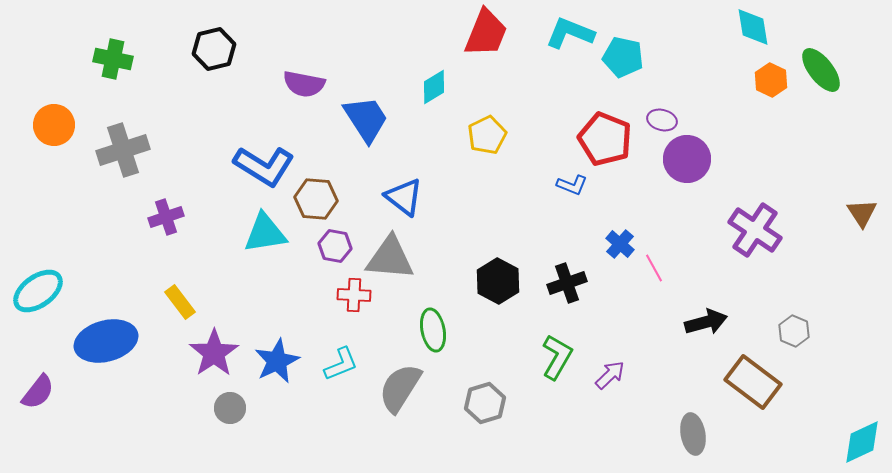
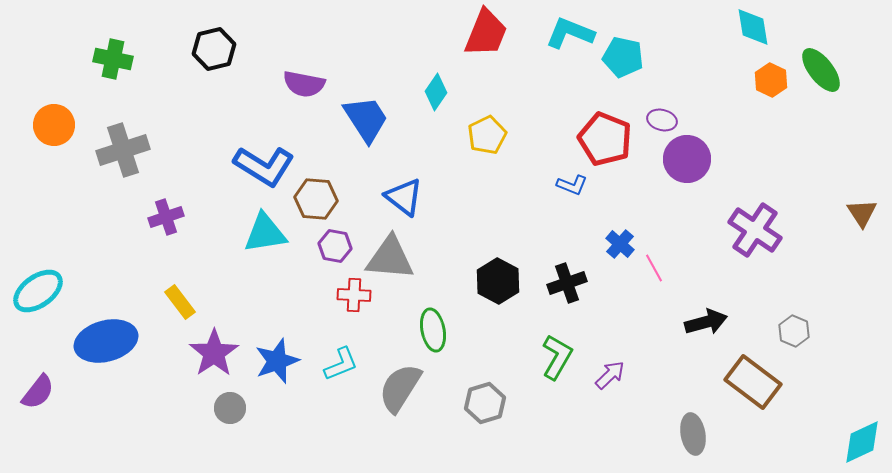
cyan diamond at (434, 87): moved 2 px right, 5 px down; rotated 24 degrees counterclockwise
blue star at (277, 361): rotated 6 degrees clockwise
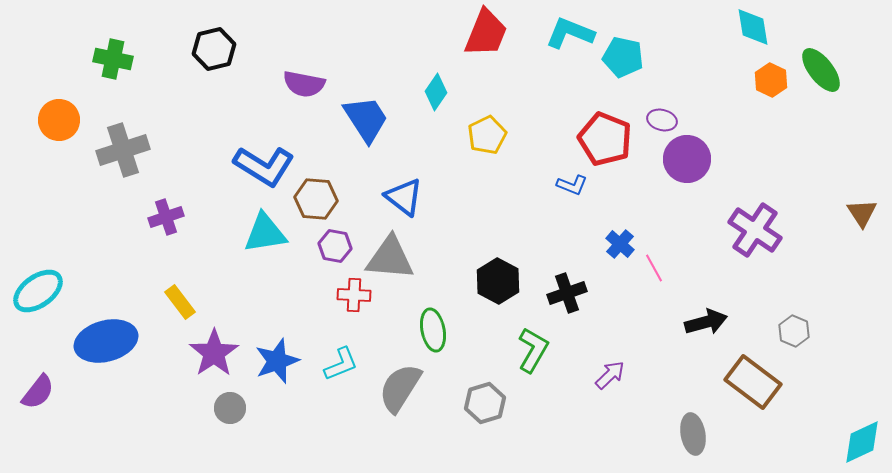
orange circle at (54, 125): moved 5 px right, 5 px up
black cross at (567, 283): moved 10 px down
green L-shape at (557, 357): moved 24 px left, 7 px up
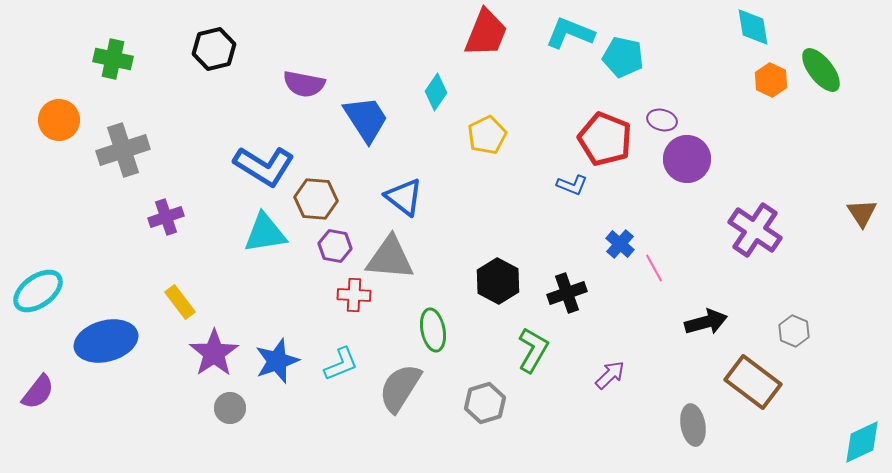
gray ellipse at (693, 434): moved 9 px up
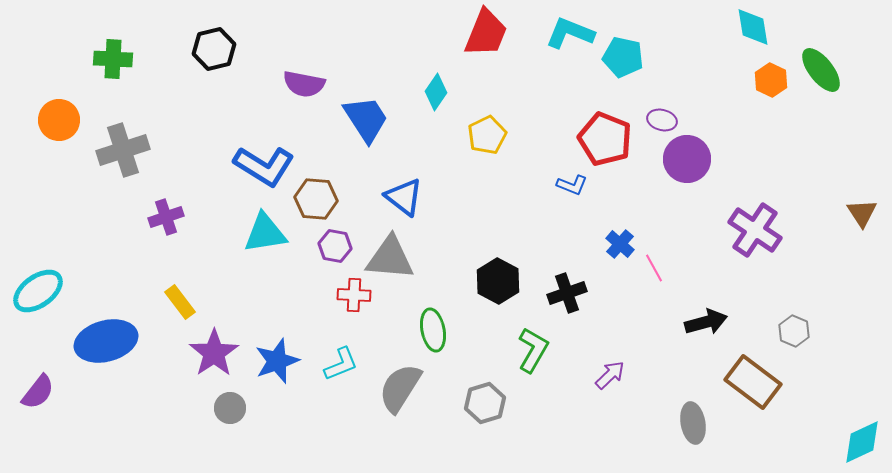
green cross at (113, 59): rotated 9 degrees counterclockwise
gray ellipse at (693, 425): moved 2 px up
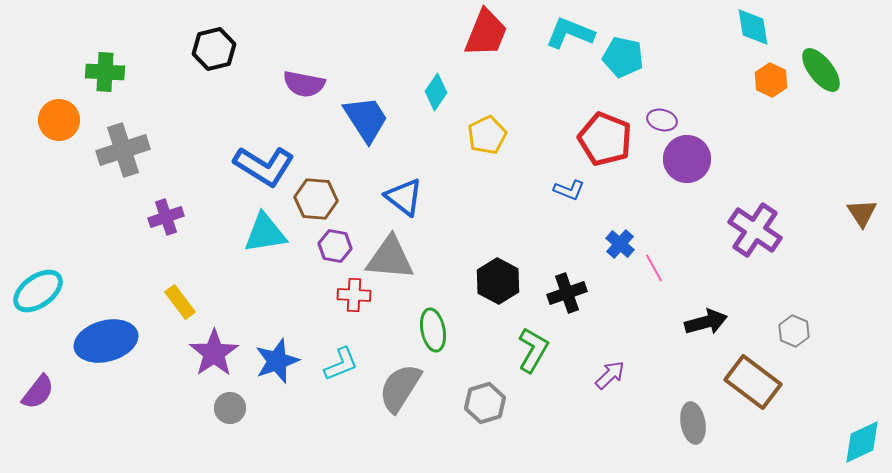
green cross at (113, 59): moved 8 px left, 13 px down
blue L-shape at (572, 185): moved 3 px left, 5 px down
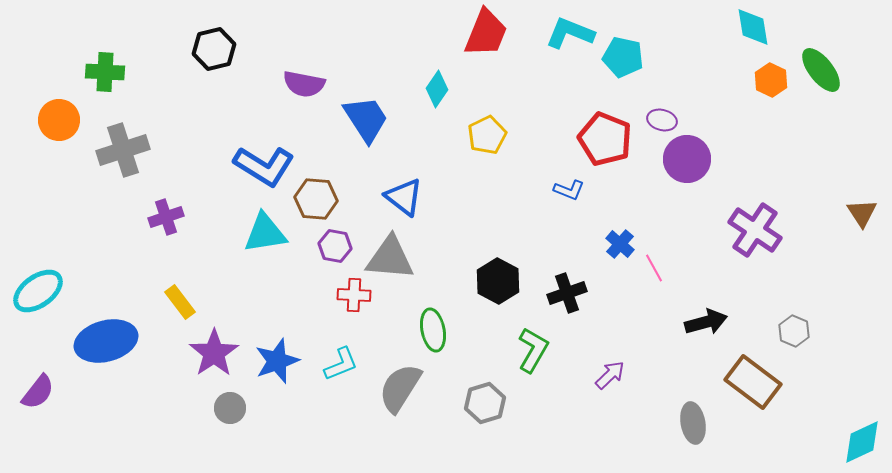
cyan diamond at (436, 92): moved 1 px right, 3 px up
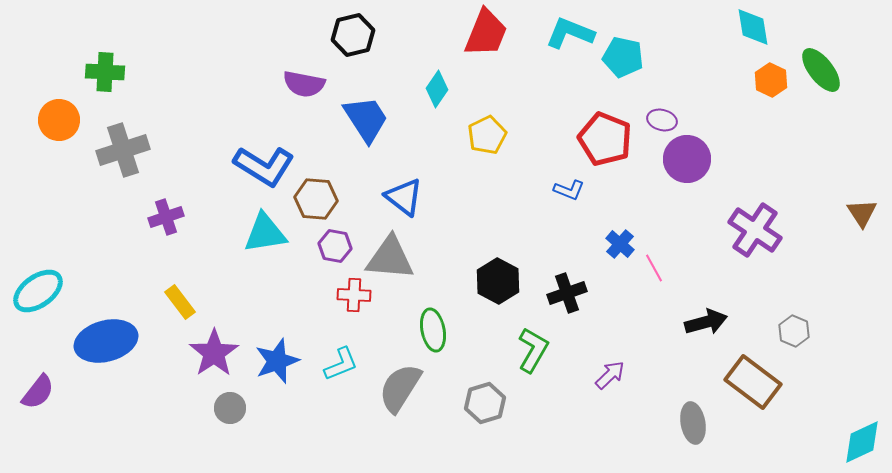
black hexagon at (214, 49): moved 139 px right, 14 px up
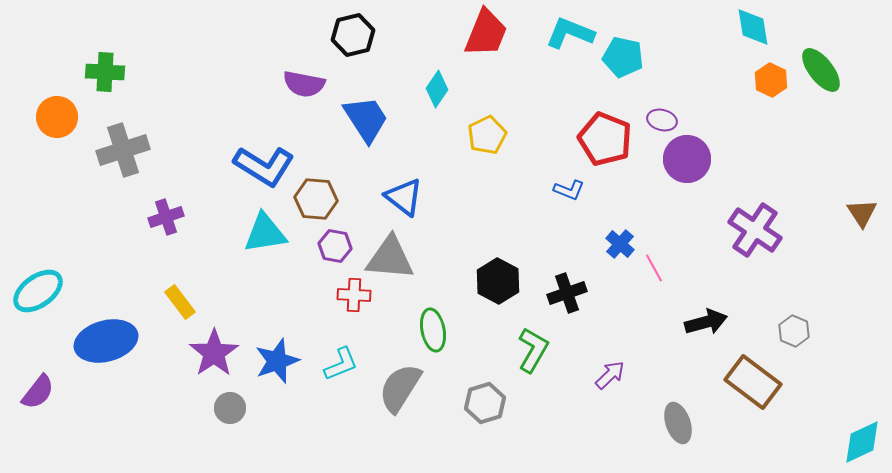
orange circle at (59, 120): moved 2 px left, 3 px up
gray ellipse at (693, 423): moved 15 px left; rotated 9 degrees counterclockwise
